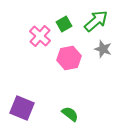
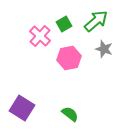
gray star: moved 1 px right
purple square: rotated 10 degrees clockwise
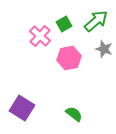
green semicircle: moved 4 px right
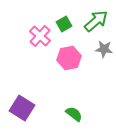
gray star: rotated 12 degrees counterclockwise
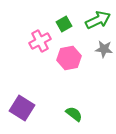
green arrow: moved 2 px right, 1 px up; rotated 15 degrees clockwise
pink cross: moved 5 px down; rotated 20 degrees clockwise
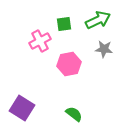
green square: rotated 21 degrees clockwise
pink hexagon: moved 6 px down
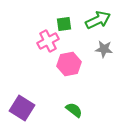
pink cross: moved 8 px right
green semicircle: moved 4 px up
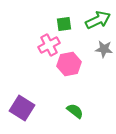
pink cross: moved 1 px right, 4 px down
green semicircle: moved 1 px right, 1 px down
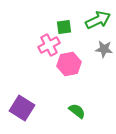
green square: moved 3 px down
green semicircle: moved 2 px right
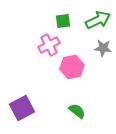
green square: moved 1 px left, 6 px up
gray star: moved 1 px left, 1 px up
pink hexagon: moved 3 px right, 3 px down
purple square: rotated 30 degrees clockwise
